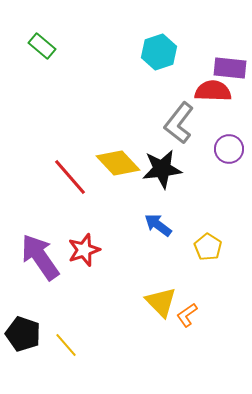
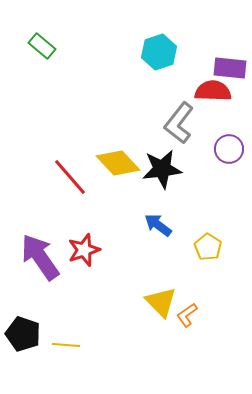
yellow line: rotated 44 degrees counterclockwise
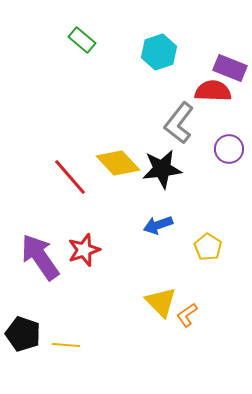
green rectangle: moved 40 px right, 6 px up
purple rectangle: rotated 16 degrees clockwise
blue arrow: rotated 56 degrees counterclockwise
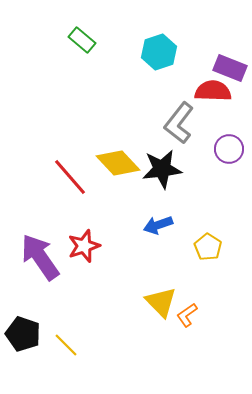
red star: moved 4 px up
yellow line: rotated 40 degrees clockwise
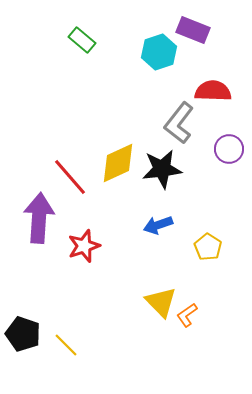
purple rectangle: moved 37 px left, 38 px up
yellow diamond: rotated 72 degrees counterclockwise
purple arrow: moved 1 px left, 39 px up; rotated 39 degrees clockwise
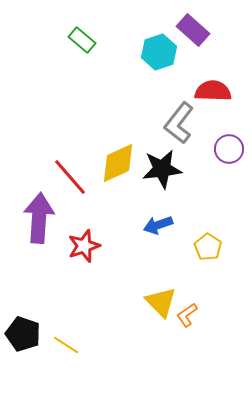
purple rectangle: rotated 20 degrees clockwise
yellow line: rotated 12 degrees counterclockwise
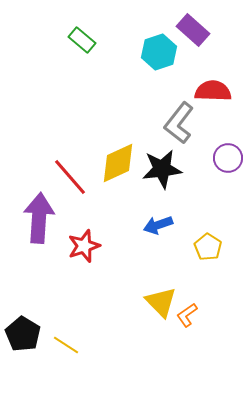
purple circle: moved 1 px left, 9 px down
black pentagon: rotated 12 degrees clockwise
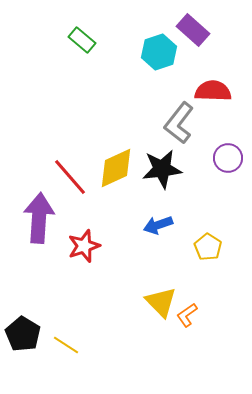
yellow diamond: moved 2 px left, 5 px down
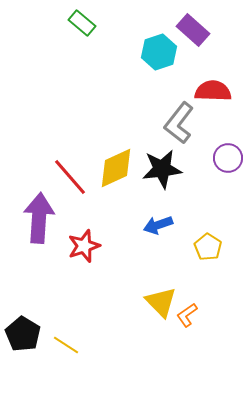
green rectangle: moved 17 px up
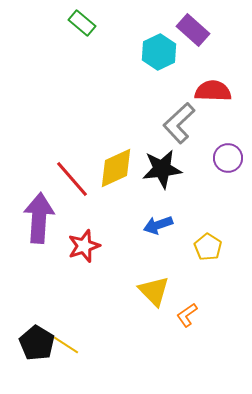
cyan hexagon: rotated 8 degrees counterclockwise
gray L-shape: rotated 9 degrees clockwise
red line: moved 2 px right, 2 px down
yellow triangle: moved 7 px left, 11 px up
black pentagon: moved 14 px right, 9 px down
